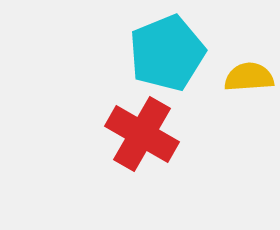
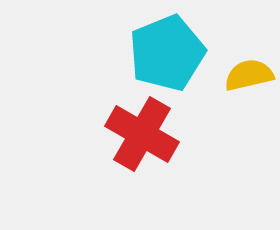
yellow semicircle: moved 2 px up; rotated 9 degrees counterclockwise
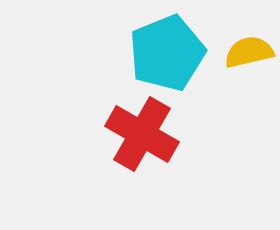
yellow semicircle: moved 23 px up
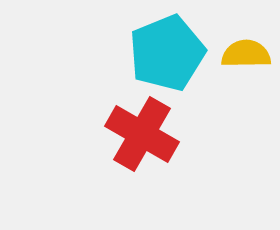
yellow semicircle: moved 3 px left, 2 px down; rotated 12 degrees clockwise
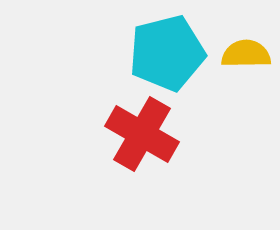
cyan pentagon: rotated 8 degrees clockwise
